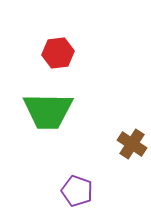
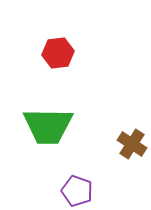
green trapezoid: moved 15 px down
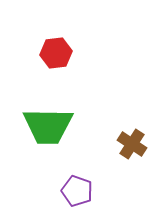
red hexagon: moved 2 px left
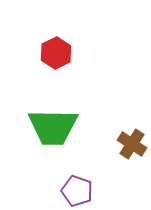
red hexagon: rotated 20 degrees counterclockwise
green trapezoid: moved 5 px right, 1 px down
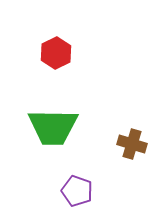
brown cross: rotated 16 degrees counterclockwise
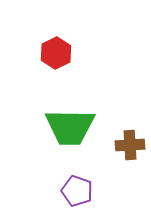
green trapezoid: moved 17 px right
brown cross: moved 2 px left, 1 px down; rotated 20 degrees counterclockwise
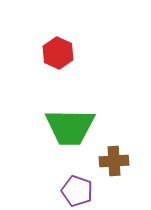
red hexagon: moved 2 px right; rotated 8 degrees counterclockwise
brown cross: moved 16 px left, 16 px down
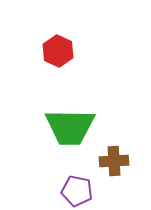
red hexagon: moved 2 px up
purple pentagon: rotated 8 degrees counterclockwise
